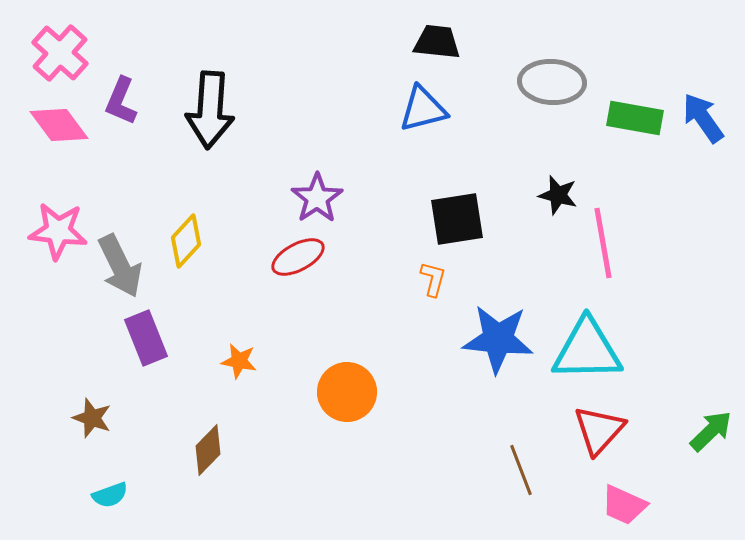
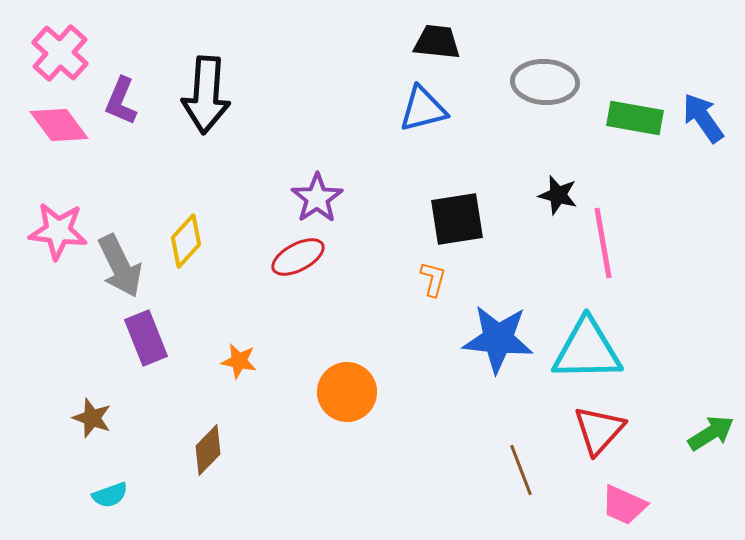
gray ellipse: moved 7 px left
black arrow: moved 4 px left, 15 px up
green arrow: moved 2 px down; rotated 12 degrees clockwise
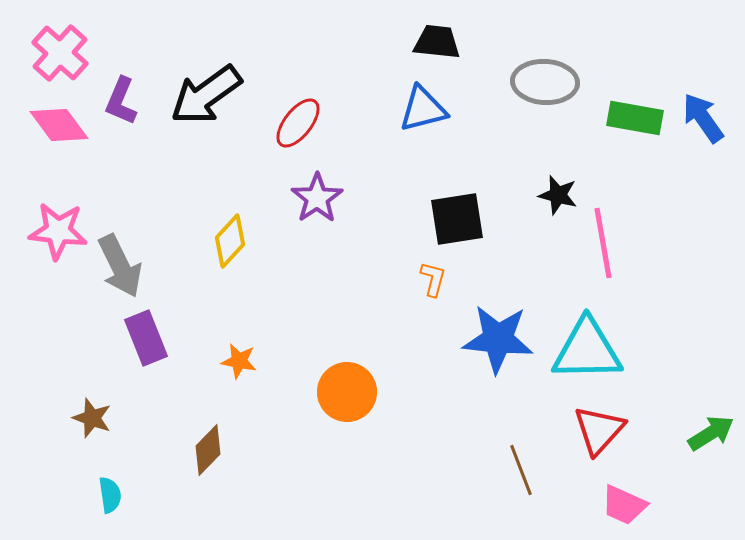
black arrow: rotated 50 degrees clockwise
yellow diamond: moved 44 px right
red ellipse: moved 134 px up; rotated 24 degrees counterclockwise
cyan semicircle: rotated 78 degrees counterclockwise
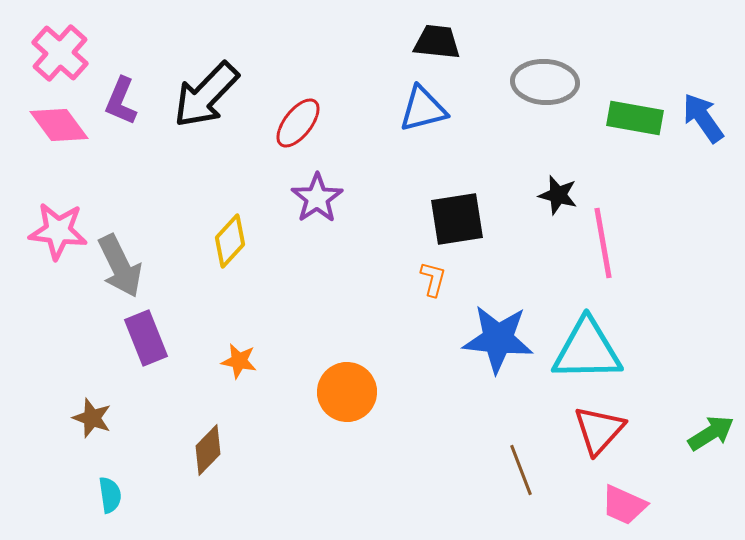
black arrow: rotated 10 degrees counterclockwise
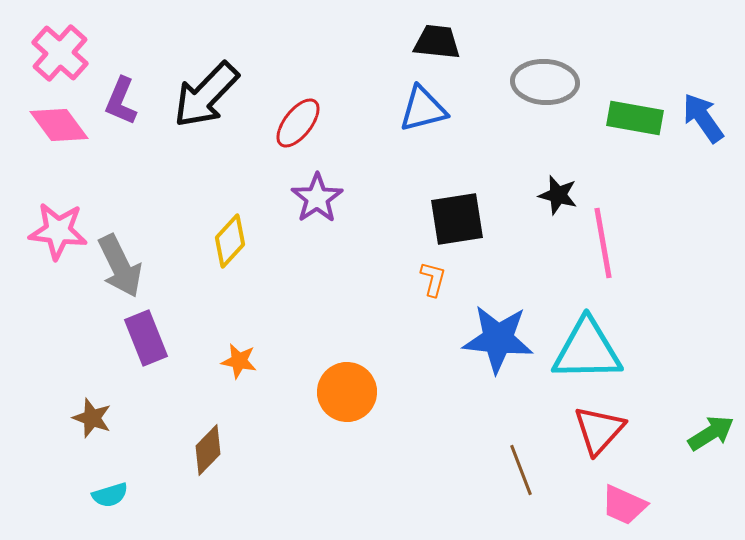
cyan semicircle: rotated 81 degrees clockwise
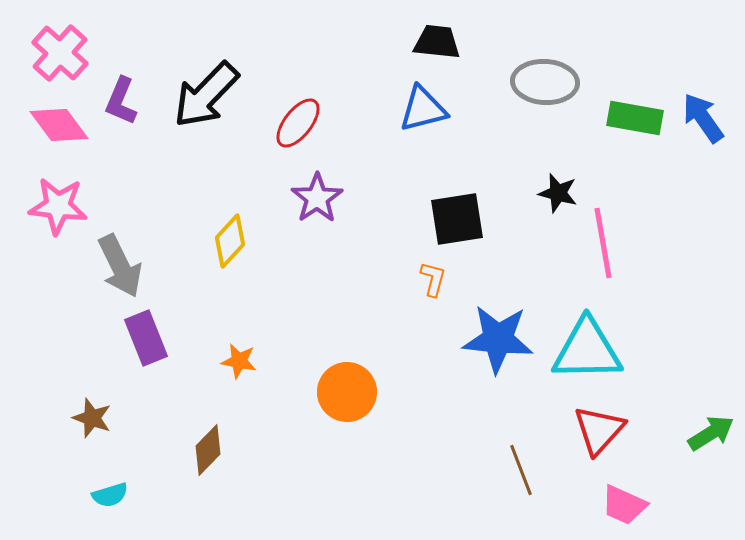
black star: moved 2 px up
pink star: moved 25 px up
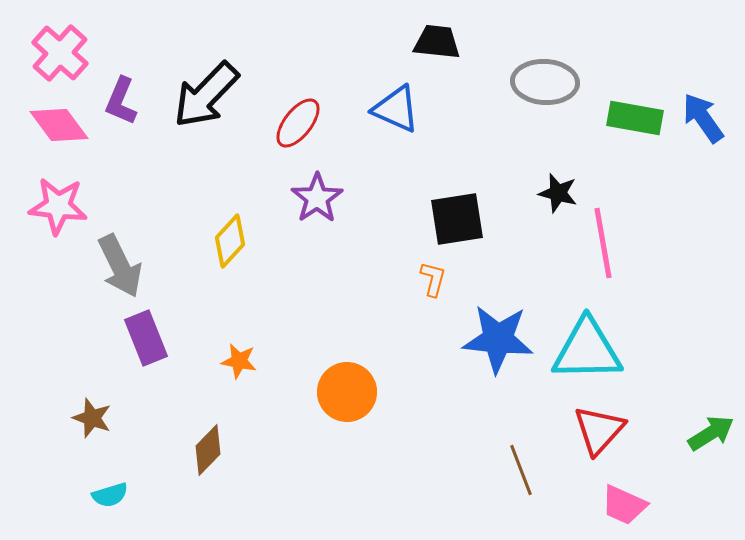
blue triangle: moved 27 px left; rotated 38 degrees clockwise
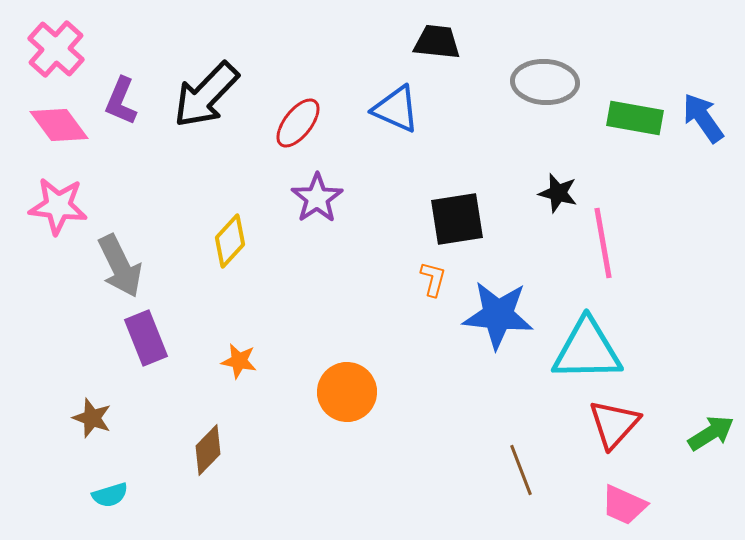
pink cross: moved 4 px left, 4 px up
blue star: moved 24 px up
red triangle: moved 15 px right, 6 px up
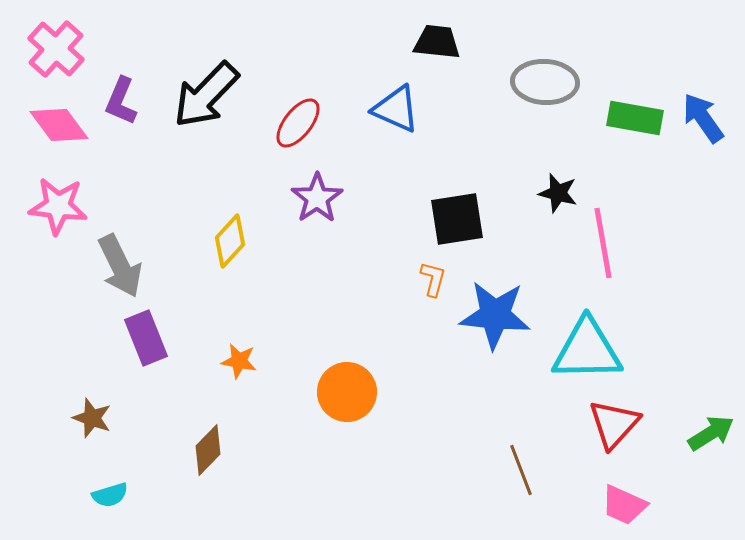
blue star: moved 3 px left
